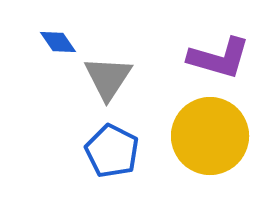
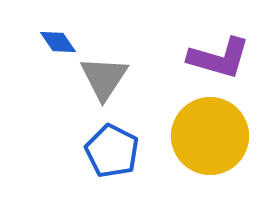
gray triangle: moved 4 px left
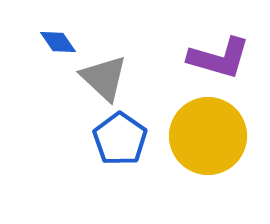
gray triangle: rotated 20 degrees counterclockwise
yellow circle: moved 2 px left
blue pentagon: moved 8 px right, 12 px up; rotated 8 degrees clockwise
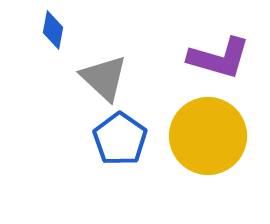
blue diamond: moved 5 px left, 12 px up; rotated 45 degrees clockwise
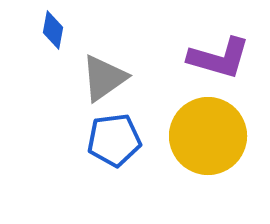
gray triangle: rotated 42 degrees clockwise
blue pentagon: moved 6 px left, 1 px down; rotated 30 degrees clockwise
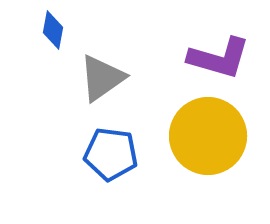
gray triangle: moved 2 px left
blue pentagon: moved 3 px left, 14 px down; rotated 14 degrees clockwise
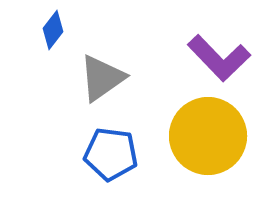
blue diamond: rotated 27 degrees clockwise
purple L-shape: rotated 30 degrees clockwise
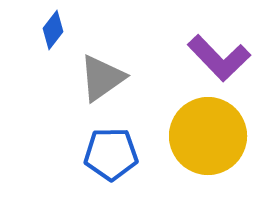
blue pentagon: rotated 8 degrees counterclockwise
